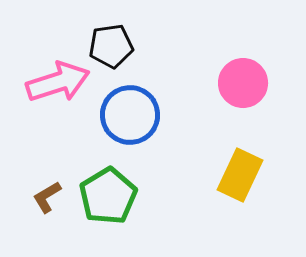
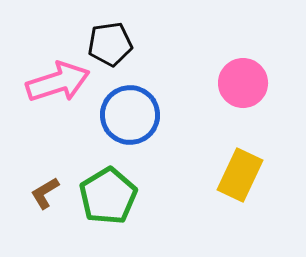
black pentagon: moved 1 px left, 2 px up
brown L-shape: moved 2 px left, 4 px up
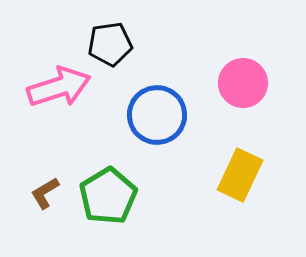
pink arrow: moved 1 px right, 5 px down
blue circle: moved 27 px right
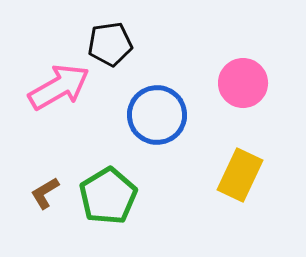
pink arrow: rotated 12 degrees counterclockwise
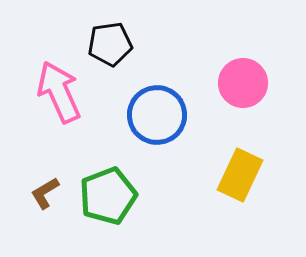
pink arrow: moved 5 px down; rotated 84 degrees counterclockwise
green pentagon: rotated 10 degrees clockwise
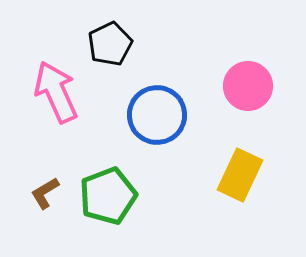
black pentagon: rotated 18 degrees counterclockwise
pink circle: moved 5 px right, 3 px down
pink arrow: moved 3 px left
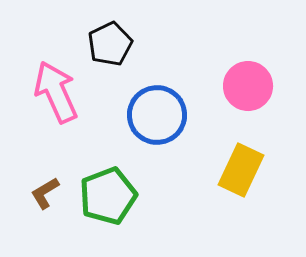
yellow rectangle: moved 1 px right, 5 px up
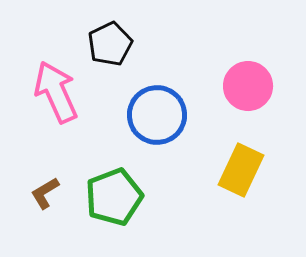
green pentagon: moved 6 px right, 1 px down
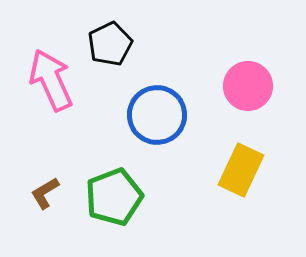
pink arrow: moved 5 px left, 12 px up
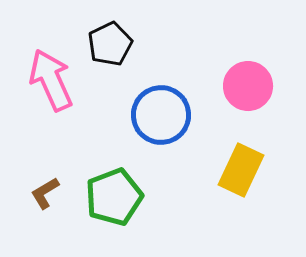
blue circle: moved 4 px right
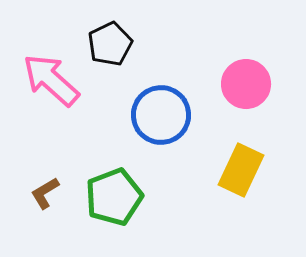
pink arrow: rotated 24 degrees counterclockwise
pink circle: moved 2 px left, 2 px up
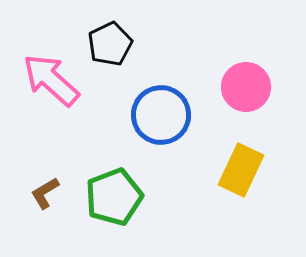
pink circle: moved 3 px down
